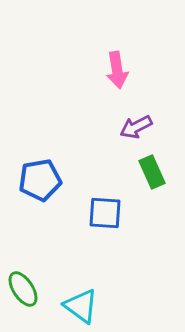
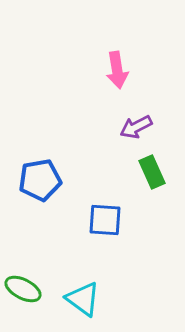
blue square: moved 7 px down
green ellipse: rotated 30 degrees counterclockwise
cyan triangle: moved 2 px right, 7 px up
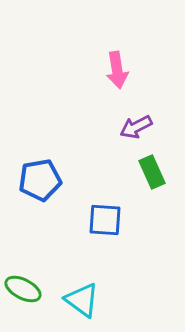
cyan triangle: moved 1 px left, 1 px down
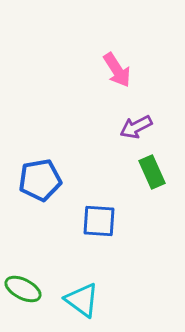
pink arrow: rotated 24 degrees counterclockwise
blue square: moved 6 px left, 1 px down
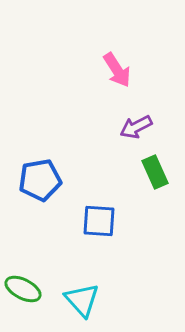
green rectangle: moved 3 px right
cyan triangle: rotated 12 degrees clockwise
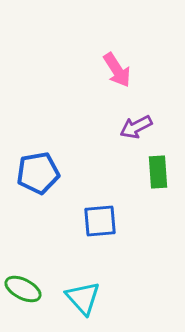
green rectangle: moved 3 px right; rotated 20 degrees clockwise
blue pentagon: moved 2 px left, 7 px up
blue square: moved 1 px right; rotated 9 degrees counterclockwise
cyan triangle: moved 1 px right, 2 px up
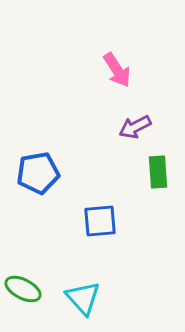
purple arrow: moved 1 px left
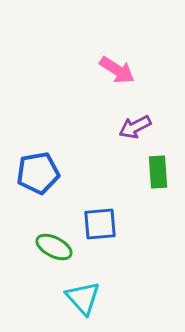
pink arrow: rotated 24 degrees counterclockwise
blue square: moved 3 px down
green ellipse: moved 31 px right, 42 px up
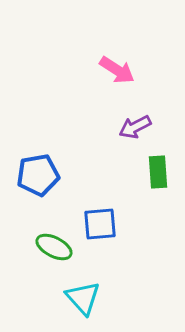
blue pentagon: moved 2 px down
